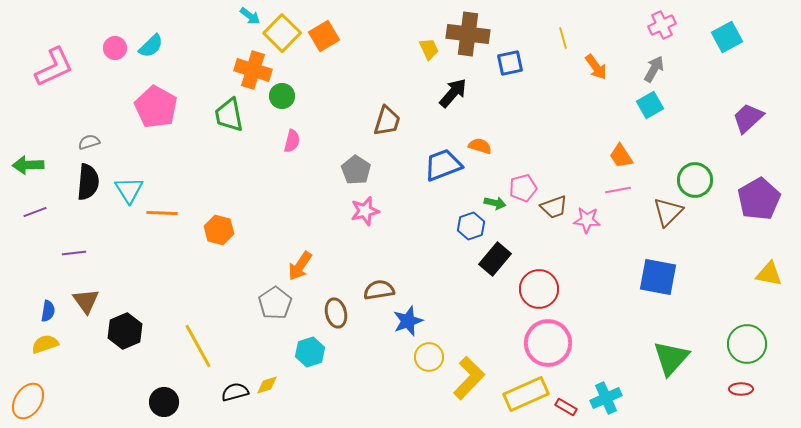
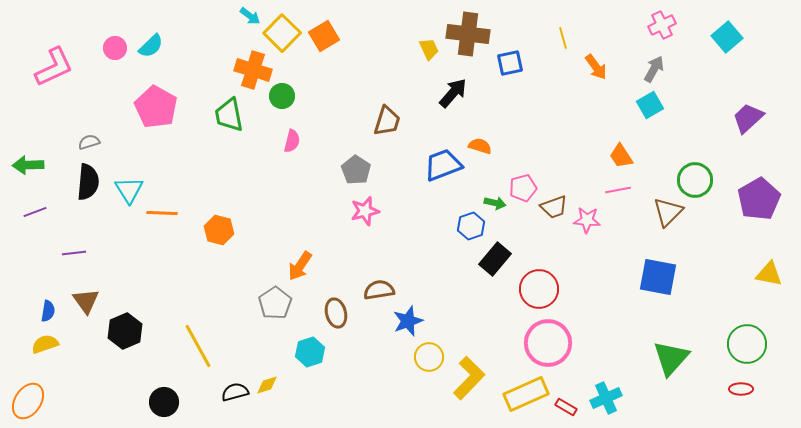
cyan square at (727, 37): rotated 12 degrees counterclockwise
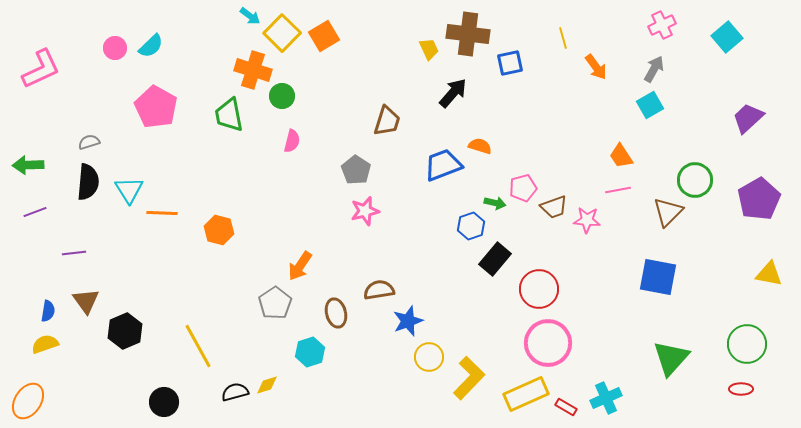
pink L-shape at (54, 67): moved 13 px left, 2 px down
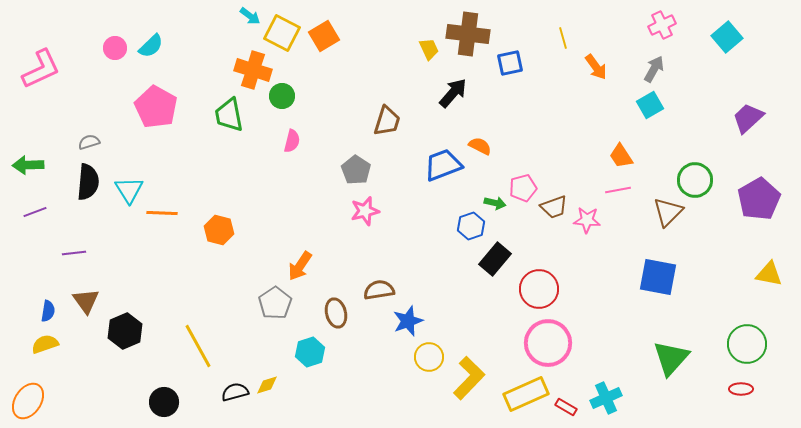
yellow square at (282, 33): rotated 18 degrees counterclockwise
orange semicircle at (480, 146): rotated 10 degrees clockwise
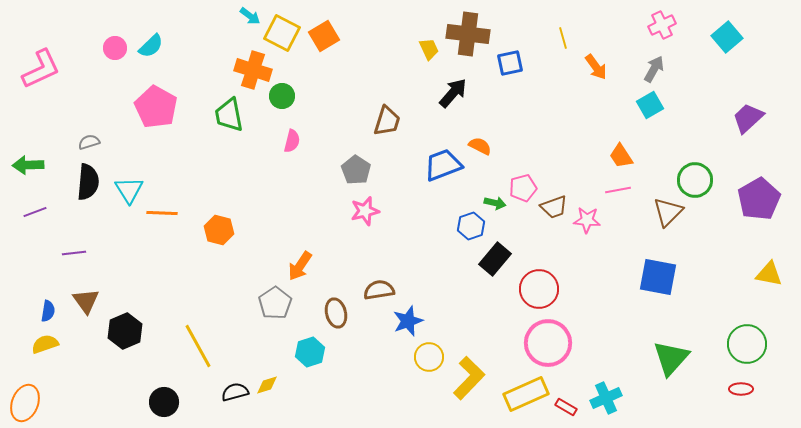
orange ellipse at (28, 401): moved 3 px left, 2 px down; rotated 12 degrees counterclockwise
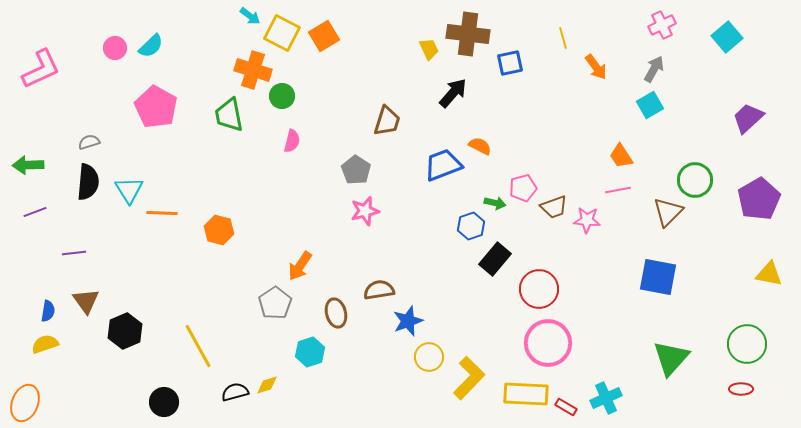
yellow rectangle at (526, 394): rotated 27 degrees clockwise
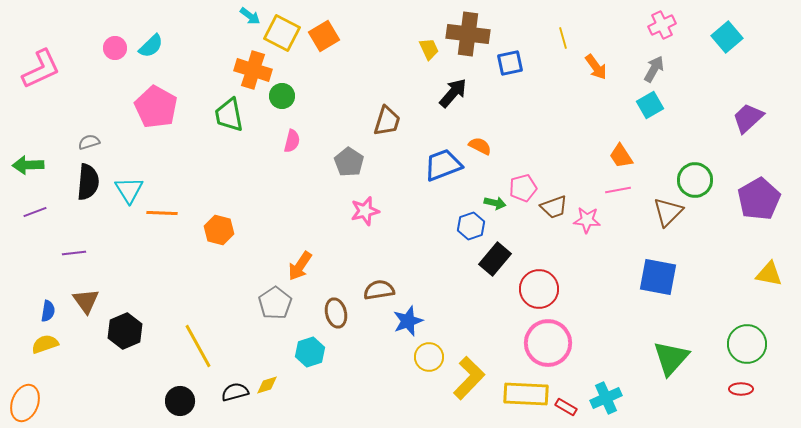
gray pentagon at (356, 170): moved 7 px left, 8 px up
black circle at (164, 402): moved 16 px right, 1 px up
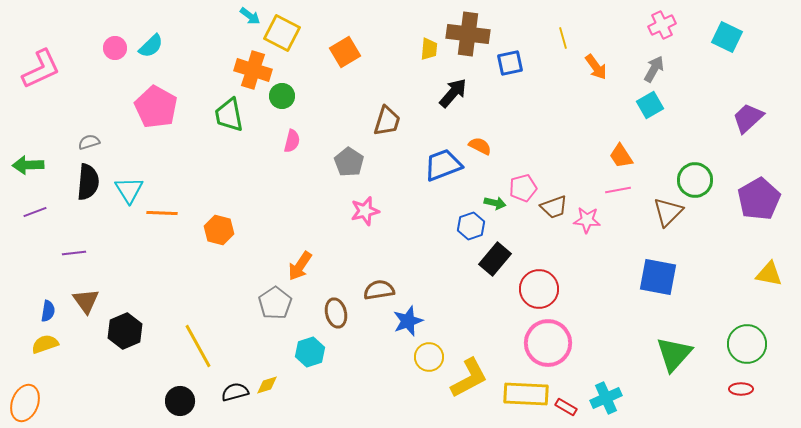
orange square at (324, 36): moved 21 px right, 16 px down
cyan square at (727, 37): rotated 24 degrees counterclockwise
yellow trapezoid at (429, 49): rotated 30 degrees clockwise
green triangle at (671, 358): moved 3 px right, 4 px up
yellow L-shape at (469, 378): rotated 18 degrees clockwise
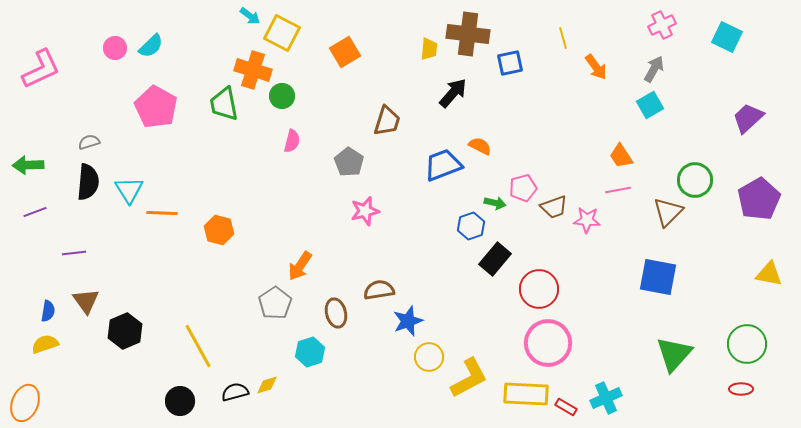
green trapezoid at (229, 115): moved 5 px left, 11 px up
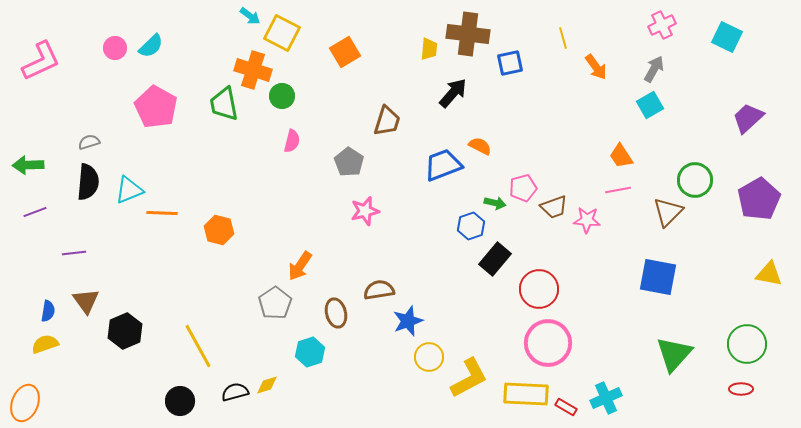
pink L-shape at (41, 69): moved 8 px up
cyan triangle at (129, 190): rotated 40 degrees clockwise
